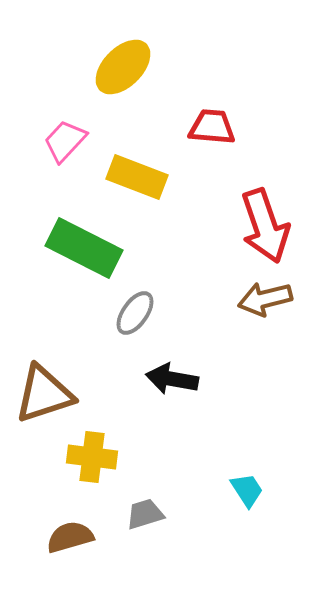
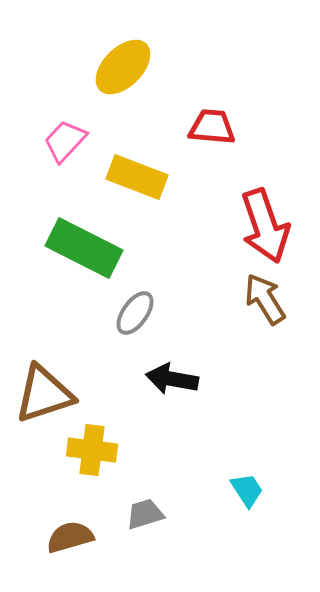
brown arrow: rotated 72 degrees clockwise
yellow cross: moved 7 px up
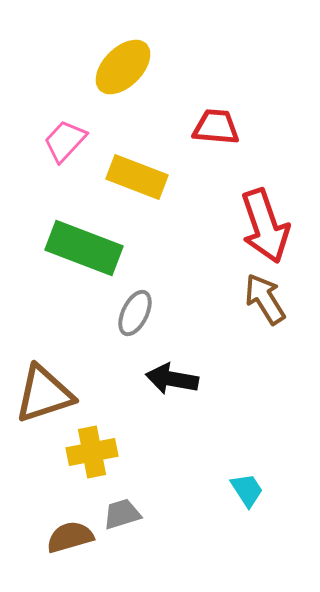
red trapezoid: moved 4 px right
green rectangle: rotated 6 degrees counterclockwise
gray ellipse: rotated 9 degrees counterclockwise
yellow cross: moved 2 px down; rotated 18 degrees counterclockwise
gray trapezoid: moved 23 px left
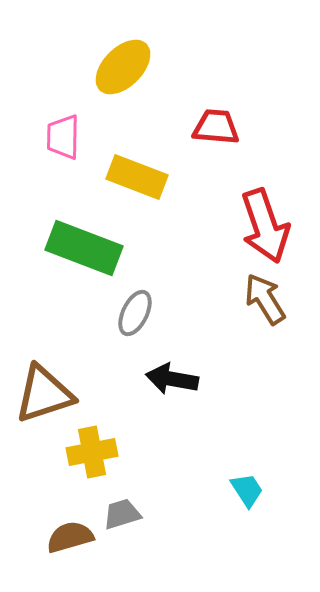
pink trapezoid: moved 2 px left, 4 px up; rotated 42 degrees counterclockwise
